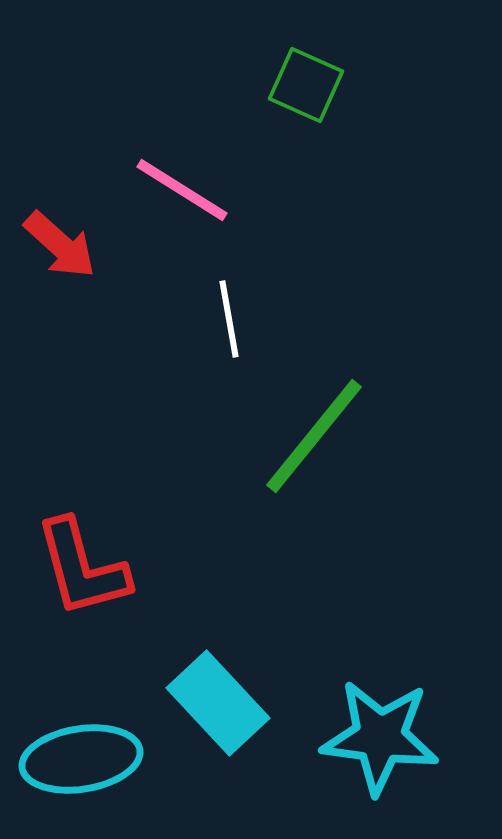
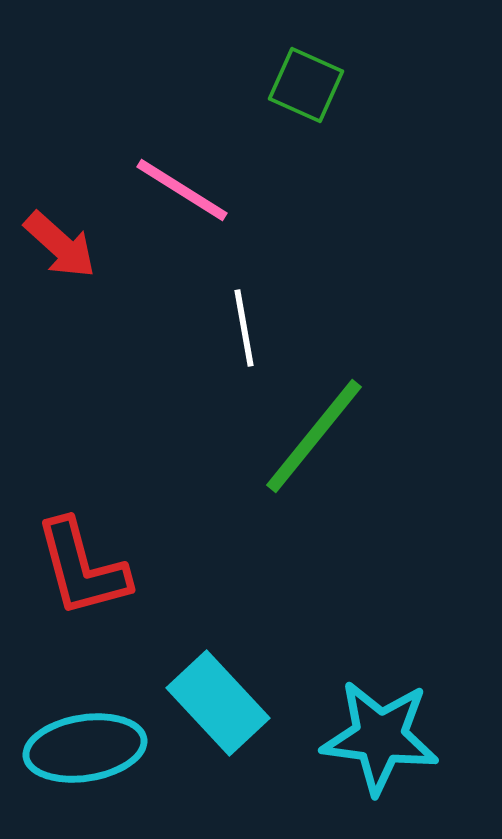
white line: moved 15 px right, 9 px down
cyan ellipse: moved 4 px right, 11 px up
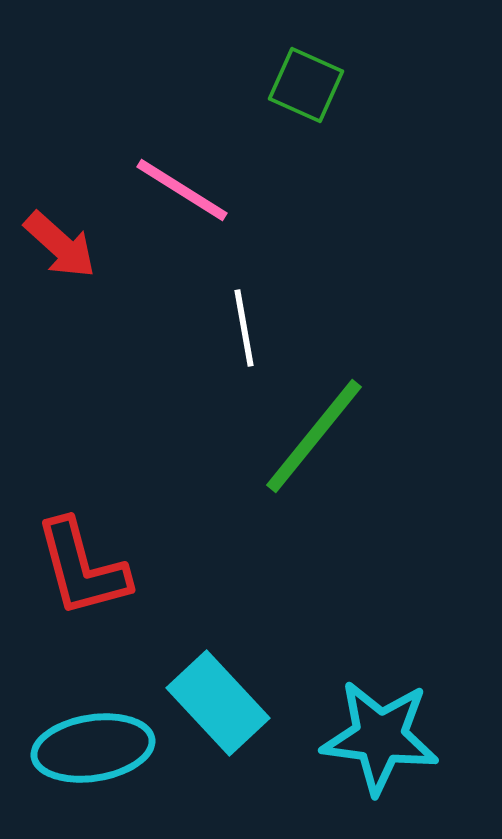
cyan ellipse: moved 8 px right
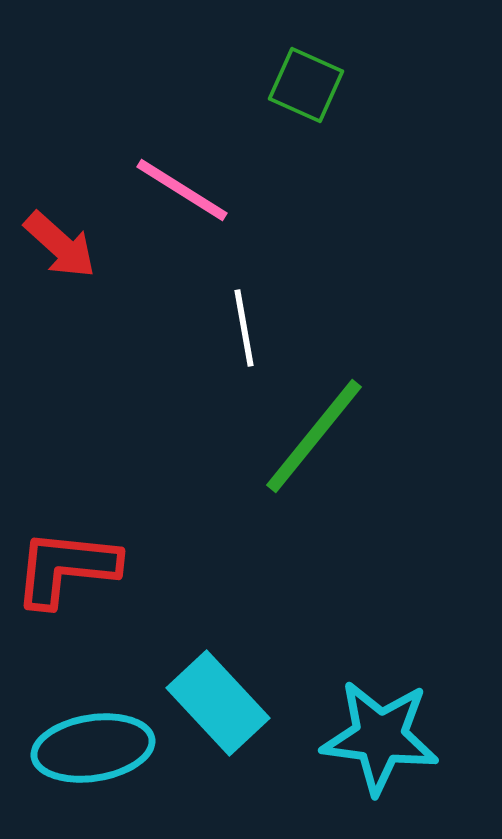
red L-shape: moved 16 px left; rotated 111 degrees clockwise
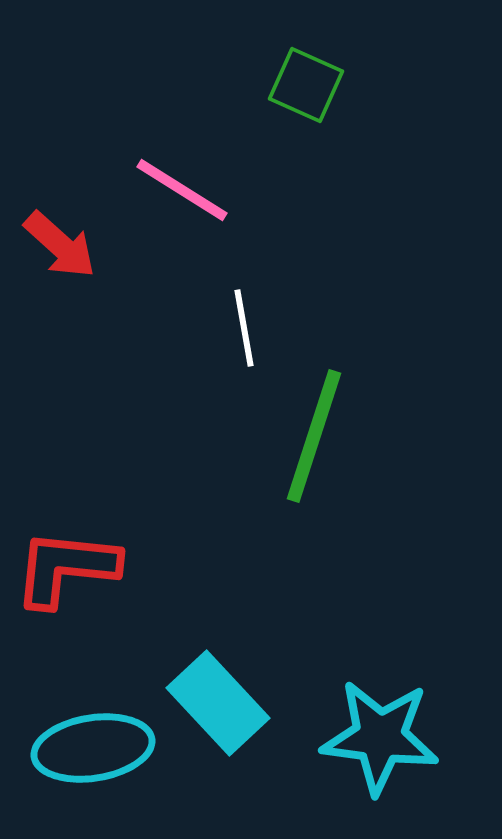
green line: rotated 21 degrees counterclockwise
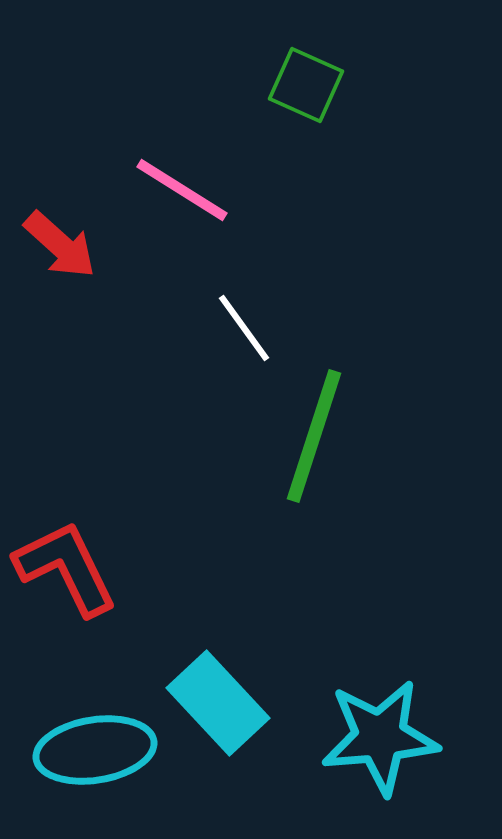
white line: rotated 26 degrees counterclockwise
red L-shape: rotated 58 degrees clockwise
cyan star: rotated 12 degrees counterclockwise
cyan ellipse: moved 2 px right, 2 px down
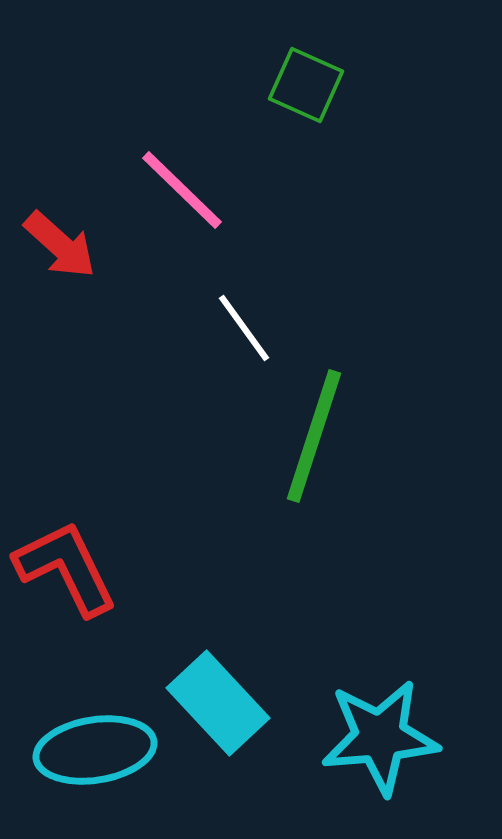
pink line: rotated 12 degrees clockwise
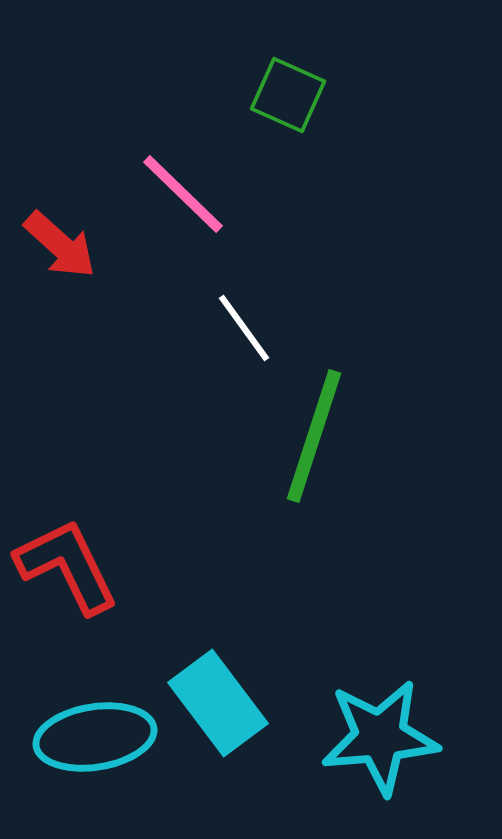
green square: moved 18 px left, 10 px down
pink line: moved 1 px right, 4 px down
red L-shape: moved 1 px right, 2 px up
cyan rectangle: rotated 6 degrees clockwise
cyan ellipse: moved 13 px up
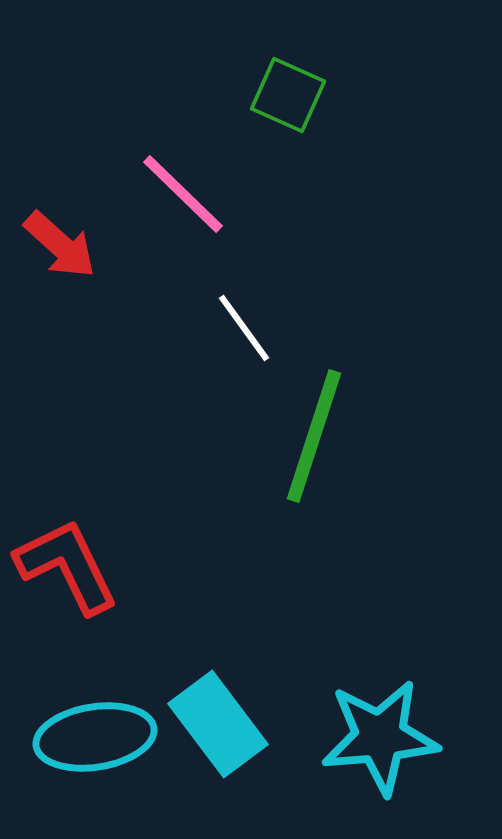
cyan rectangle: moved 21 px down
